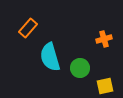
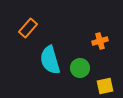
orange cross: moved 4 px left, 2 px down
cyan semicircle: moved 3 px down
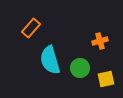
orange rectangle: moved 3 px right
yellow square: moved 1 px right, 7 px up
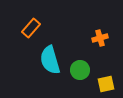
orange cross: moved 3 px up
green circle: moved 2 px down
yellow square: moved 5 px down
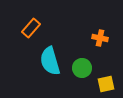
orange cross: rotated 28 degrees clockwise
cyan semicircle: moved 1 px down
green circle: moved 2 px right, 2 px up
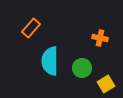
cyan semicircle: rotated 16 degrees clockwise
yellow square: rotated 18 degrees counterclockwise
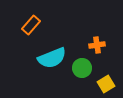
orange rectangle: moved 3 px up
orange cross: moved 3 px left, 7 px down; rotated 21 degrees counterclockwise
cyan semicircle: moved 2 px right, 3 px up; rotated 112 degrees counterclockwise
